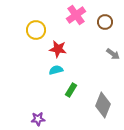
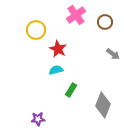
red star: rotated 18 degrees clockwise
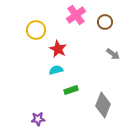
green rectangle: rotated 40 degrees clockwise
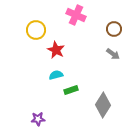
pink cross: rotated 30 degrees counterclockwise
brown circle: moved 9 px right, 7 px down
red star: moved 2 px left, 1 px down
cyan semicircle: moved 5 px down
gray diamond: rotated 10 degrees clockwise
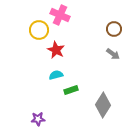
pink cross: moved 16 px left
yellow circle: moved 3 px right
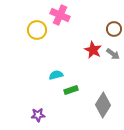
yellow circle: moved 2 px left
red star: moved 37 px right
purple star: moved 4 px up
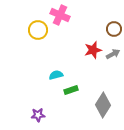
yellow circle: moved 1 px right
red star: rotated 30 degrees clockwise
gray arrow: rotated 64 degrees counterclockwise
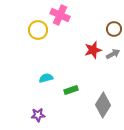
cyan semicircle: moved 10 px left, 3 px down
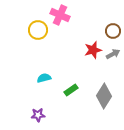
brown circle: moved 1 px left, 2 px down
cyan semicircle: moved 2 px left
green rectangle: rotated 16 degrees counterclockwise
gray diamond: moved 1 px right, 9 px up
